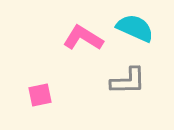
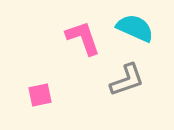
pink L-shape: rotated 39 degrees clockwise
gray L-shape: moved 1 px left, 1 px up; rotated 18 degrees counterclockwise
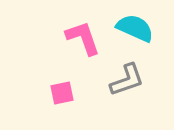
pink square: moved 22 px right, 2 px up
